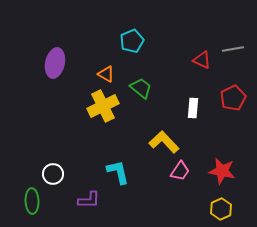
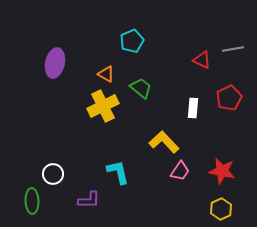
red pentagon: moved 4 px left
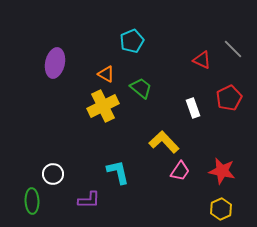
gray line: rotated 55 degrees clockwise
white rectangle: rotated 24 degrees counterclockwise
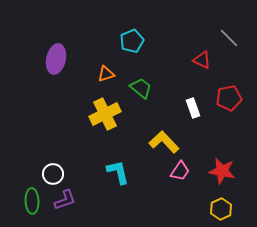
gray line: moved 4 px left, 11 px up
purple ellipse: moved 1 px right, 4 px up
orange triangle: rotated 48 degrees counterclockwise
red pentagon: rotated 15 degrees clockwise
yellow cross: moved 2 px right, 8 px down
purple L-shape: moved 24 px left; rotated 20 degrees counterclockwise
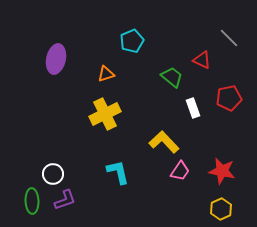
green trapezoid: moved 31 px right, 11 px up
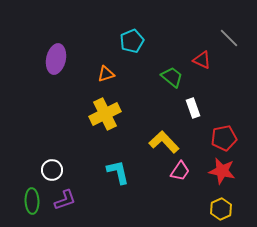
red pentagon: moved 5 px left, 40 px down
white circle: moved 1 px left, 4 px up
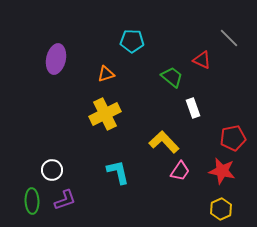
cyan pentagon: rotated 25 degrees clockwise
red pentagon: moved 9 px right
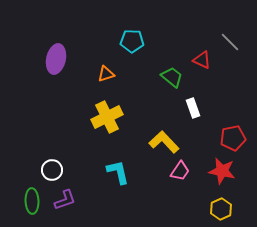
gray line: moved 1 px right, 4 px down
yellow cross: moved 2 px right, 3 px down
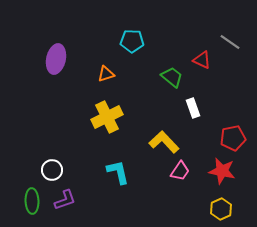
gray line: rotated 10 degrees counterclockwise
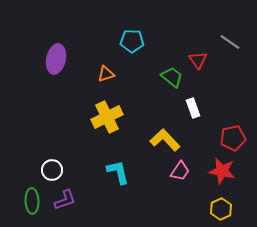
red triangle: moved 4 px left; rotated 30 degrees clockwise
yellow L-shape: moved 1 px right, 2 px up
